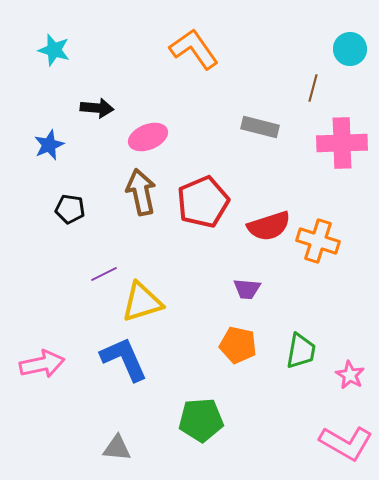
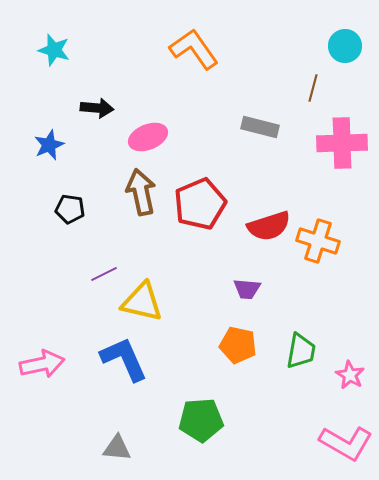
cyan circle: moved 5 px left, 3 px up
red pentagon: moved 3 px left, 2 px down
yellow triangle: rotated 30 degrees clockwise
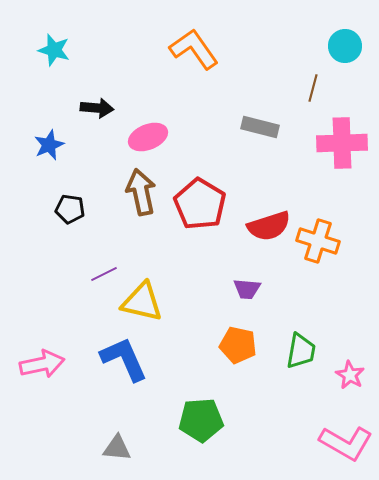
red pentagon: rotated 18 degrees counterclockwise
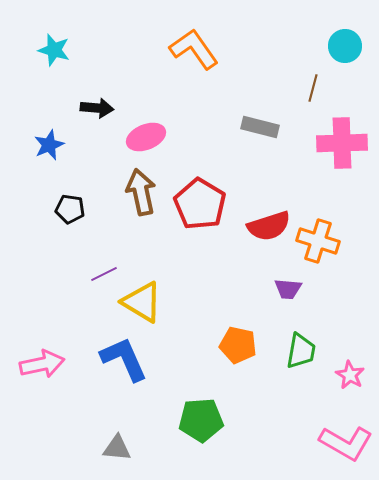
pink ellipse: moved 2 px left
purple trapezoid: moved 41 px right
yellow triangle: rotated 18 degrees clockwise
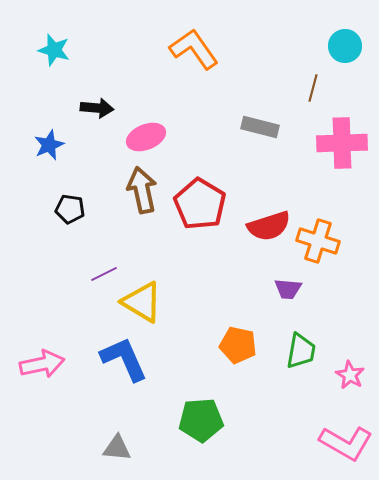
brown arrow: moved 1 px right, 2 px up
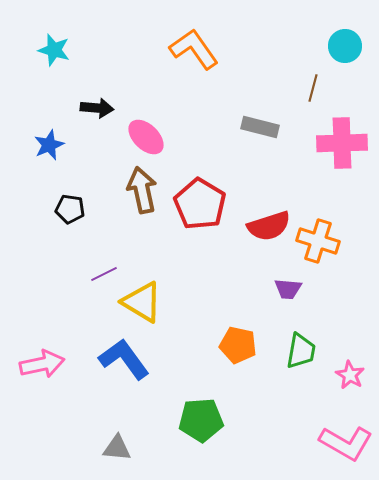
pink ellipse: rotated 66 degrees clockwise
blue L-shape: rotated 12 degrees counterclockwise
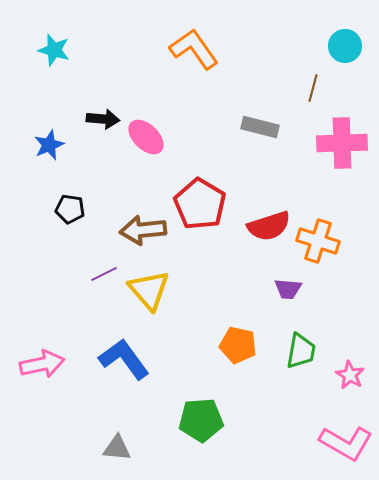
black arrow: moved 6 px right, 11 px down
brown arrow: moved 1 px right, 40 px down; rotated 84 degrees counterclockwise
yellow triangle: moved 7 px right, 12 px up; rotated 18 degrees clockwise
